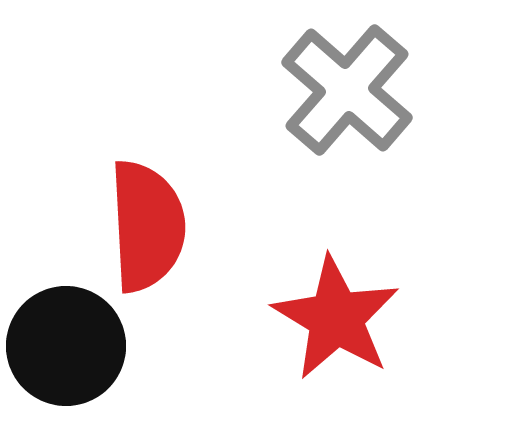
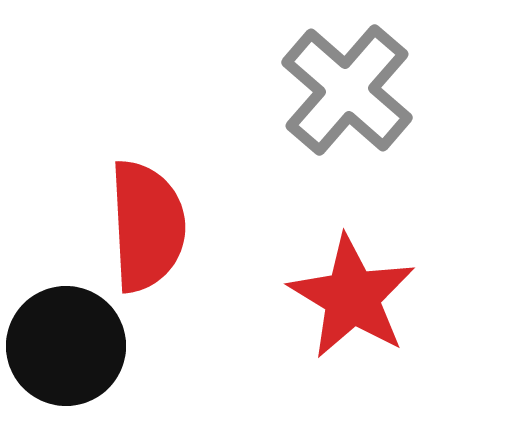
red star: moved 16 px right, 21 px up
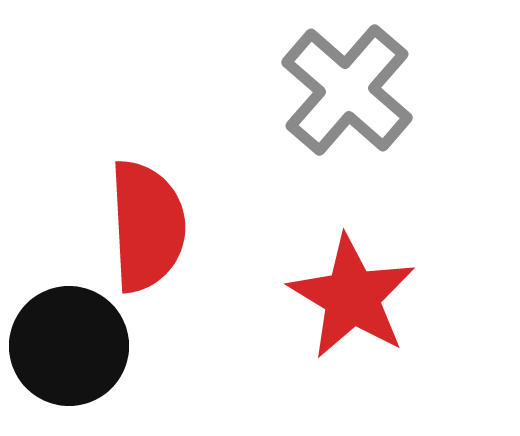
black circle: moved 3 px right
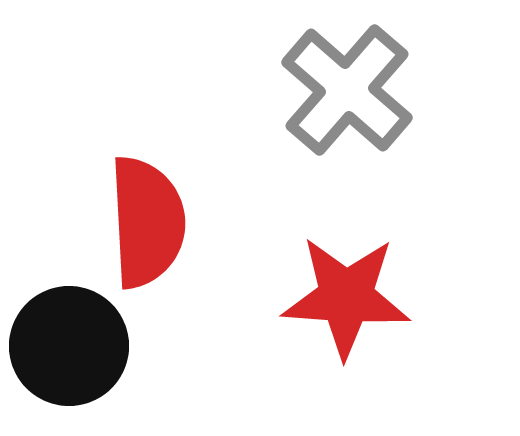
red semicircle: moved 4 px up
red star: moved 6 px left; rotated 27 degrees counterclockwise
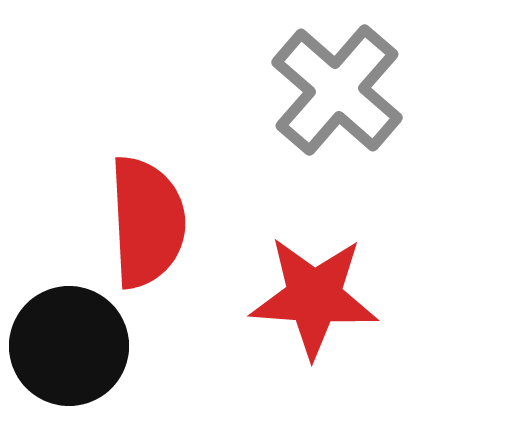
gray cross: moved 10 px left
red star: moved 32 px left
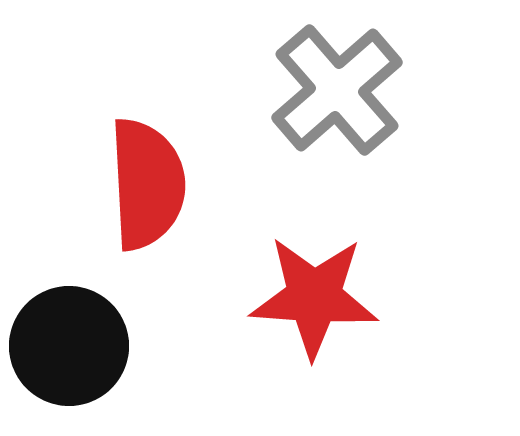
gray cross: rotated 8 degrees clockwise
red semicircle: moved 38 px up
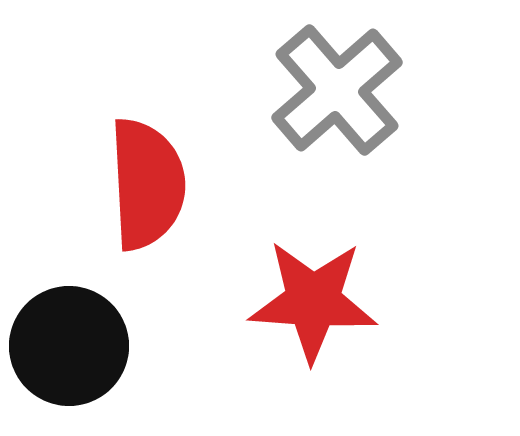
red star: moved 1 px left, 4 px down
